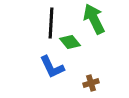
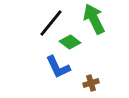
black line: rotated 36 degrees clockwise
green diamond: rotated 15 degrees counterclockwise
blue L-shape: moved 6 px right
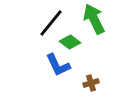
blue L-shape: moved 2 px up
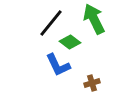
brown cross: moved 1 px right
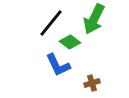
green arrow: rotated 128 degrees counterclockwise
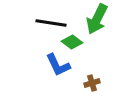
green arrow: moved 3 px right
black line: rotated 60 degrees clockwise
green diamond: moved 2 px right
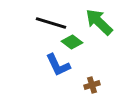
green arrow: moved 2 px right, 3 px down; rotated 108 degrees clockwise
black line: rotated 8 degrees clockwise
brown cross: moved 2 px down
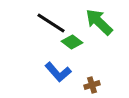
black line: rotated 16 degrees clockwise
blue L-shape: moved 7 px down; rotated 16 degrees counterclockwise
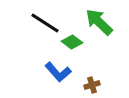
black line: moved 6 px left
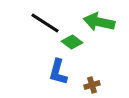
green arrow: rotated 32 degrees counterclockwise
blue L-shape: rotated 56 degrees clockwise
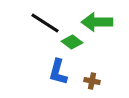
green arrow: moved 2 px left; rotated 12 degrees counterclockwise
brown cross: moved 4 px up; rotated 28 degrees clockwise
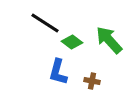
green arrow: moved 12 px right, 18 px down; rotated 48 degrees clockwise
